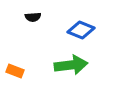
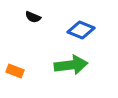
black semicircle: rotated 28 degrees clockwise
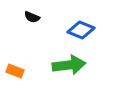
black semicircle: moved 1 px left
green arrow: moved 2 px left
